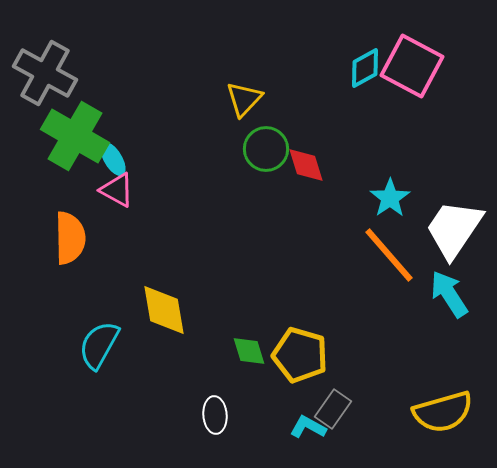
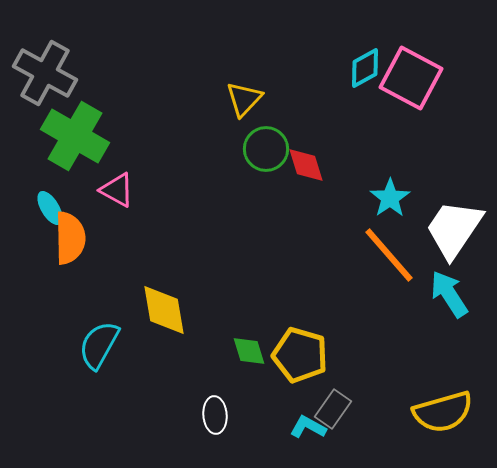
pink square: moved 1 px left, 12 px down
cyan ellipse: moved 63 px left, 49 px down
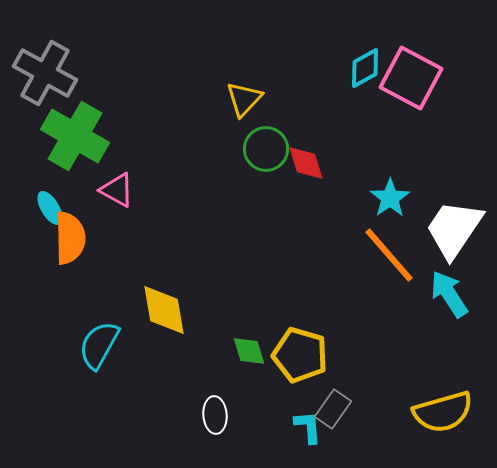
red diamond: moved 2 px up
cyan L-shape: rotated 57 degrees clockwise
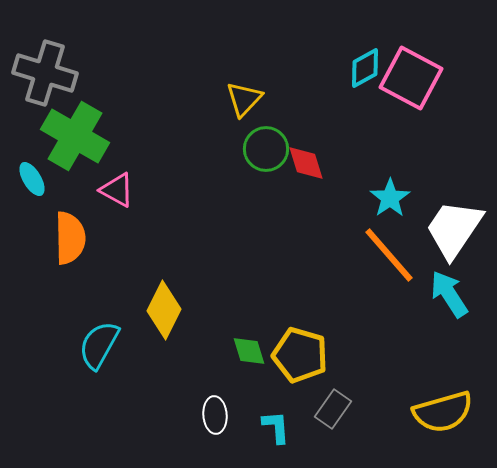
gray cross: rotated 12 degrees counterclockwise
cyan ellipse: moved 18 px left, 29 px up
yellow diamond: rotated 36 degrees clockwise
cyan L-shape: moved 32 px left
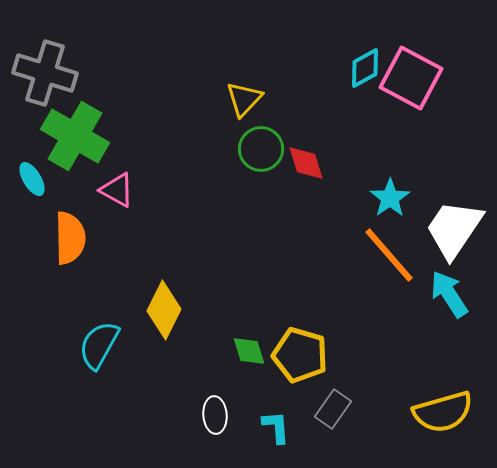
green circle: moved 5 px left
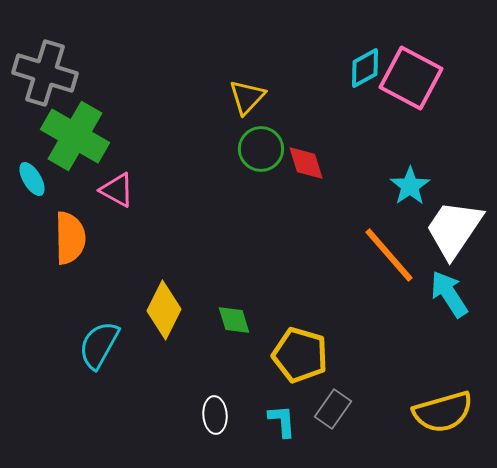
yellow triangle: moved 3 px right, 2 px up
cyan star: moved 20 px right, 12 px up
green diamond: moved 15 px left, 31 px up
cyan L-shape: moved 6 px right, 6 px up
